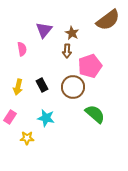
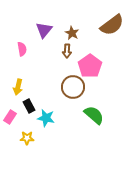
brown semicircle: moved 4 px right, 5 px down
pink pentagon: rotated 15 degrees counterclockwise
black rectangle: moved 13 px left, 21 px down
green semicircle: moved 1 px left, 1 px down
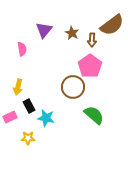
brown arrow: moved 25 px right, 11 px up
pink rectangle: rotated 32 degrees clockwise
yellow star: moved 1 px right
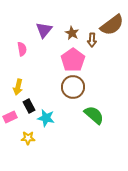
pink pentagon: moved 17 px left, 6 px up
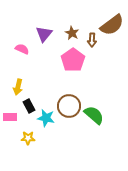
purple triangle: moved 4 px down
pink semicircle: rotated 56 degrees counterclockwise
brown circle: moved 4 px left, 19 px down
pink rectangle: rotated 24 degrees clockwise
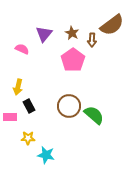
cyan star: moved 37 px down
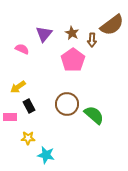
yellow arrow: rotated 42 degrees clockwise
brown circle: moved 2 px left, 2 px up
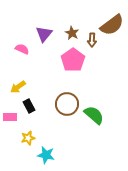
yellow star: rotated 16 degrees counterclockwise
